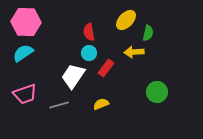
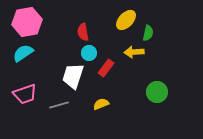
pink hexagon: moved 1 px right; rotated 12 degrees counterclockwise
red semicircle: moved 6 px left
white trapezoid: rotated 16 degrees counterclockwise
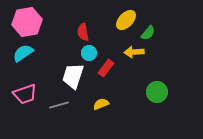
green semicircle: rotated 28 degrees clockwise
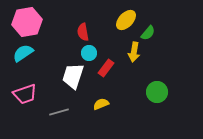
yellow arrow: rotated 78 degrees counterclockwise
gray line: moved 7 px down
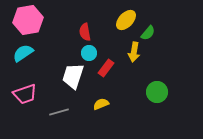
pink hexagon: moved 1 px right, 2 px up
red semicircle: moved 2 px right
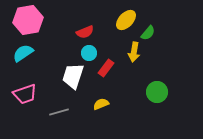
red semicircle: rotated 102 degrees counterclockwise
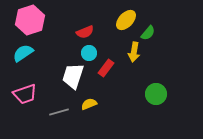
pink hexagon: moved 2 px right; rotated 8 degrees counterclockwise
green circle: moved 1 px left, 2 px down
yellow semicircle: moved 12 px left
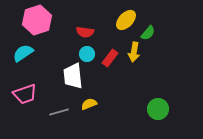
pink hexagon: moved 7 px right
red semicircle: rotated 30 degrees clockwise
cyan circle: moved 2 px left, 1 px down
red rectangle: moved 4 px right, 10 px up
white trapezoid: rotated 24 degrees counterclockwise
green circle: moved 2 px right, 15 px down
